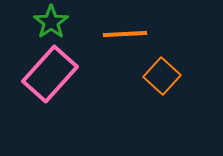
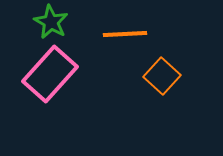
green star: rotated 8 degrees counterclockwise
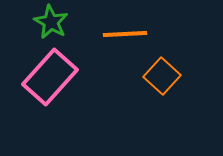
pink rectangle: moved 3 px down
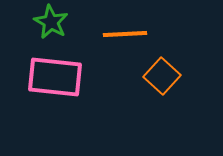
pink rectangle: moved 5 px right; rotated 54 degrees clockwise
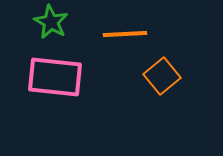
orange square: rotated 9 degrees clockwise
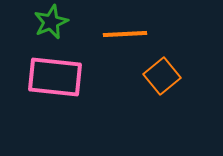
green star: rotated 20 degrees clockwise
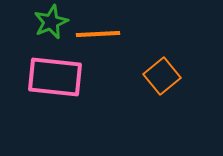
orange line: moved 27 px left
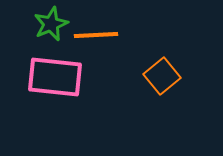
green star: moved 2 px down
orange line: moved 2 px left, 1 px down
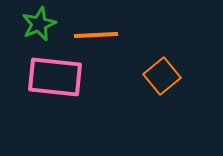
green star: moved 12 px left
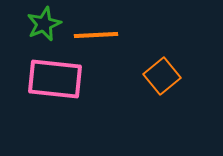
green star: moved 5 px right
pink rectangle: moved 2 px down
